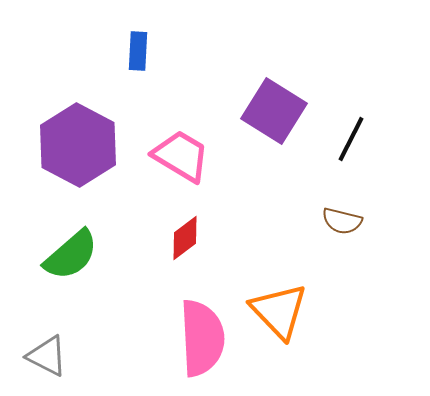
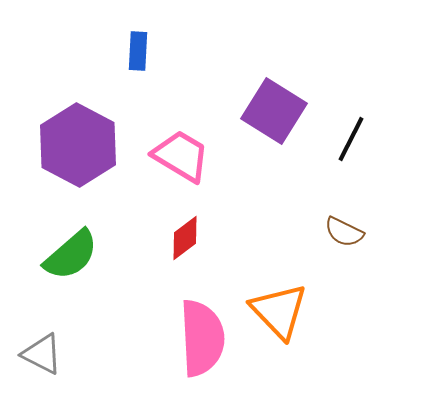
brown semicircle: moved 2 px right, 11 px down; rotated 12 degrees clockwise
gray triangle: moved 5 px left, 2 px up
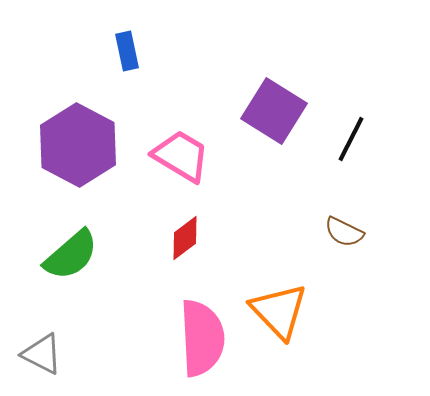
blue rectangle: moved 11 px left; rotated 15 degrees counterclockwise
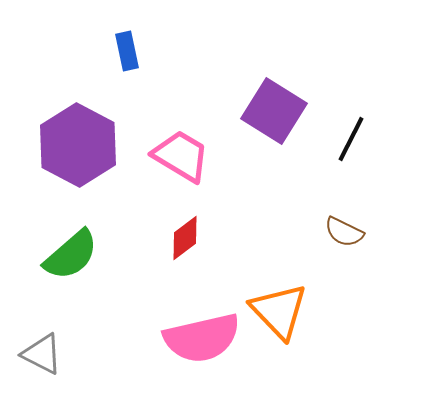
pink semicircle: rotated 80 degrees clockwise
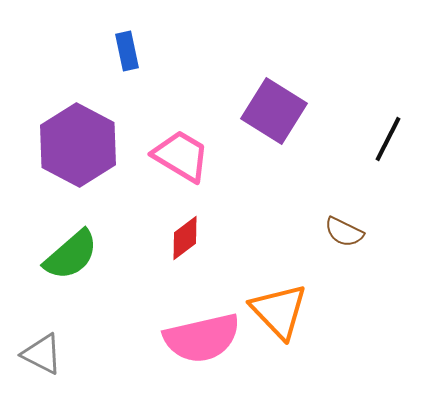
black line: moved 37 px right
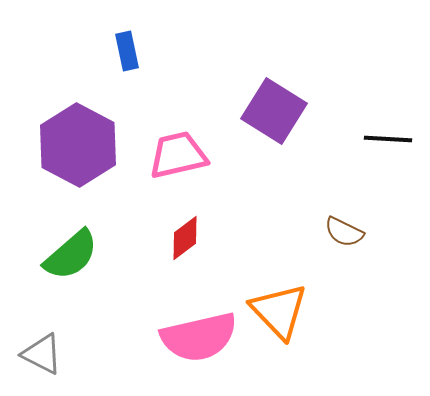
black line: rotated 66 degrees clockwise
pink trapezoid: moved 3 px left, 1 px up; rotated 44 degrees counterclockwise
pink semicircle: moved 3 px left, 1 px up
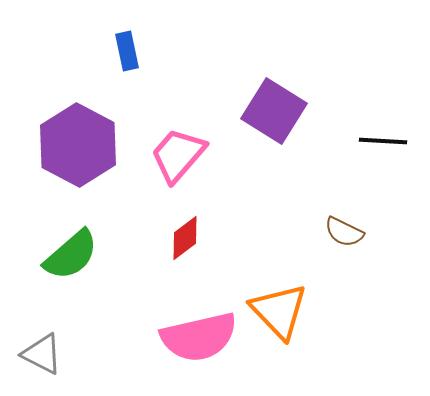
black line: moved 5 px left, 2 px down
pink trapezoid: rotated 36 degrees counterclockwise
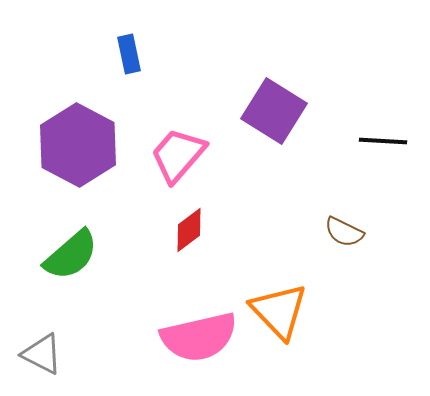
blue rectangle: moved 2 px right, 3 px down
red diamond: moved 4 px right, 8 px up
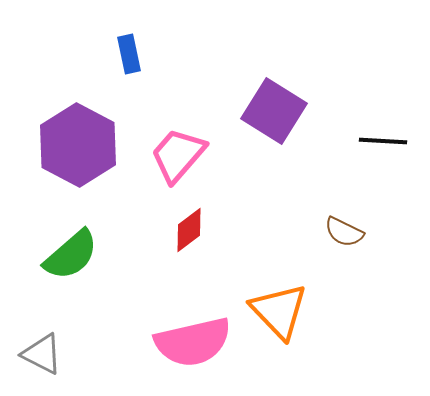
pink semicircle: moved 6 px left, 5 px down
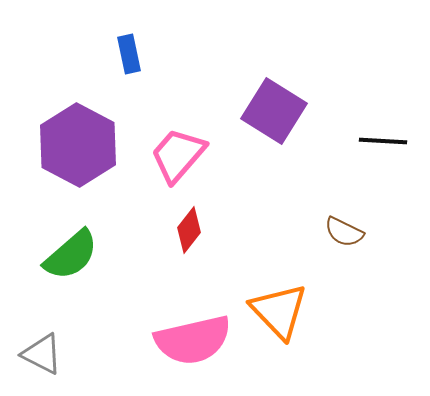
red diamond: rotated 15 degrees counterclockwise
pink semicircle: moved 2 px up
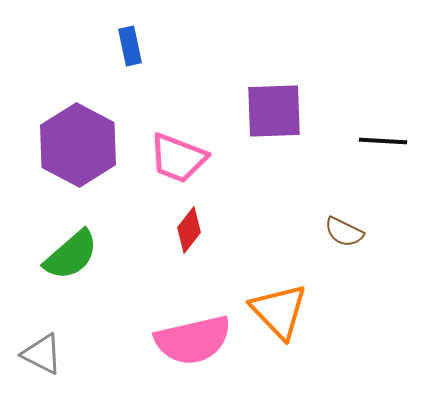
blue rectangle: moved 1 px right, 8 px up
purple square: rotated 34 degrees counterclockwise
pink trapezoid: moved 3 px down; rotated 110 degrees counterclockwise
